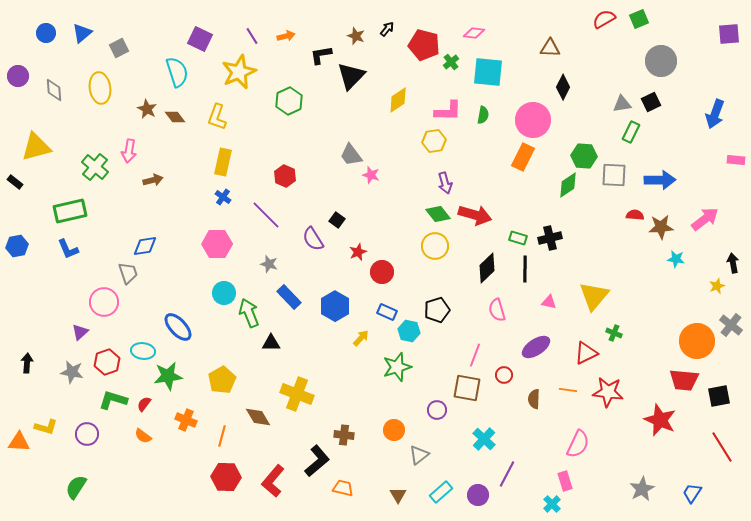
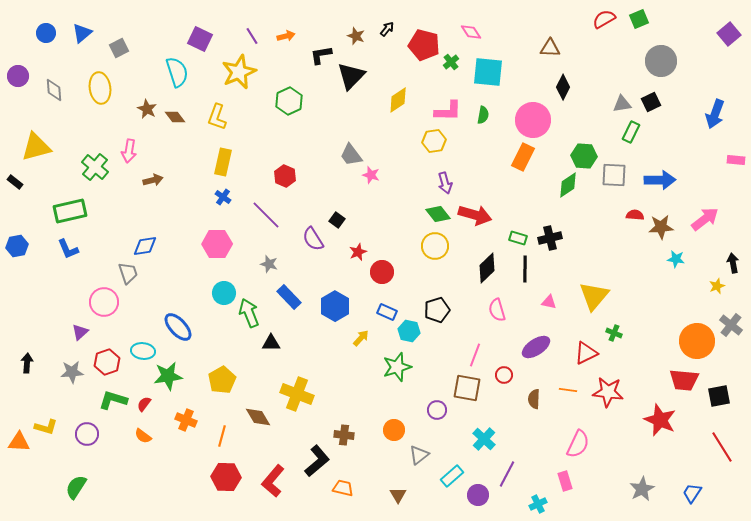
pink diamond at (474, 33): moved 3 px left, 1 px up; rotated 50 degrees clockwise
purple square at (729, 34): rotated 35 degrees counterclockwise
gray star at (72, 372): rotated 15 degrees counterclockwise
cyan rectangle at (441, 492): moved 11 px right, 16 px up
cyan cross at (552, 504): moved 14 px left; rotated 18 degrees clockwise
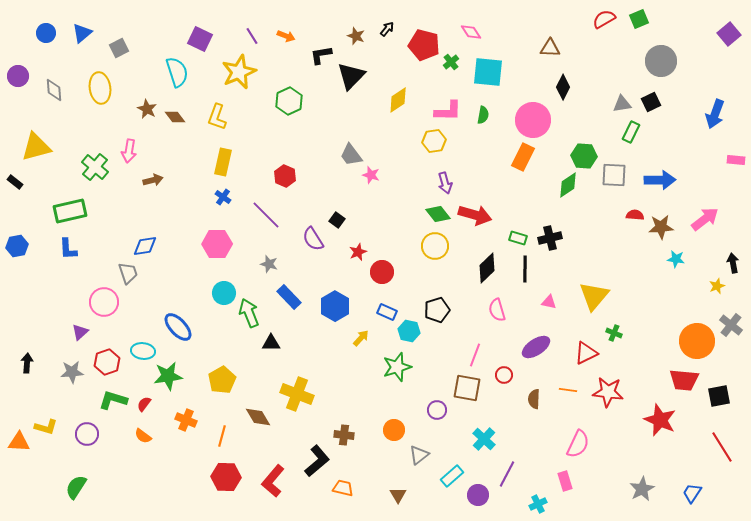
orange arrow at (286, 36): rotated 36 degrees clockwise
blue L-shape at (68, 249): rotated 20 degrees clockwise
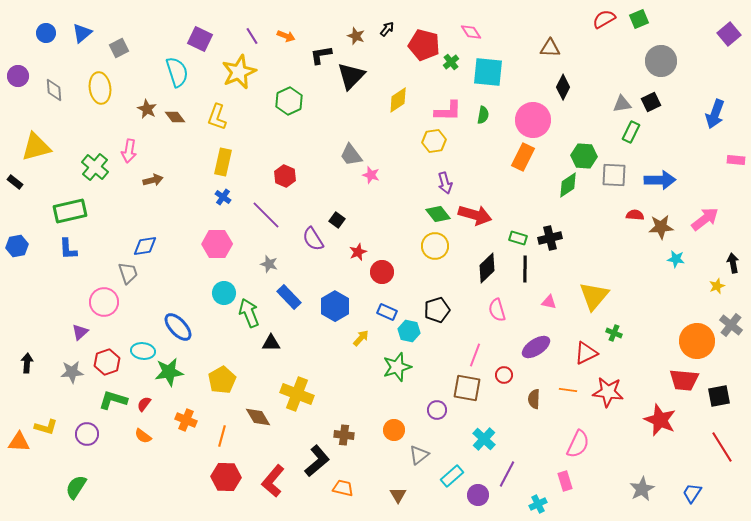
green star at (168, 376): moved 1 px right, 4 px up
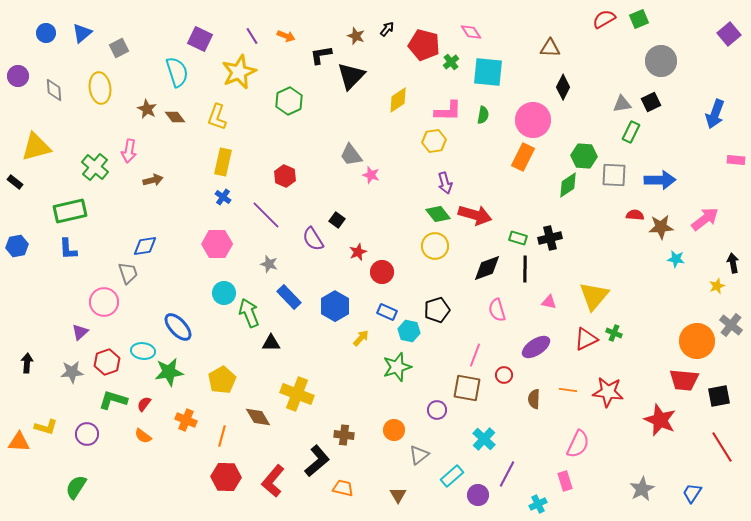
black diamond at (487, 268): rotated 24 degrees clockwise
red triangle at (586, 353): moved 14 px up
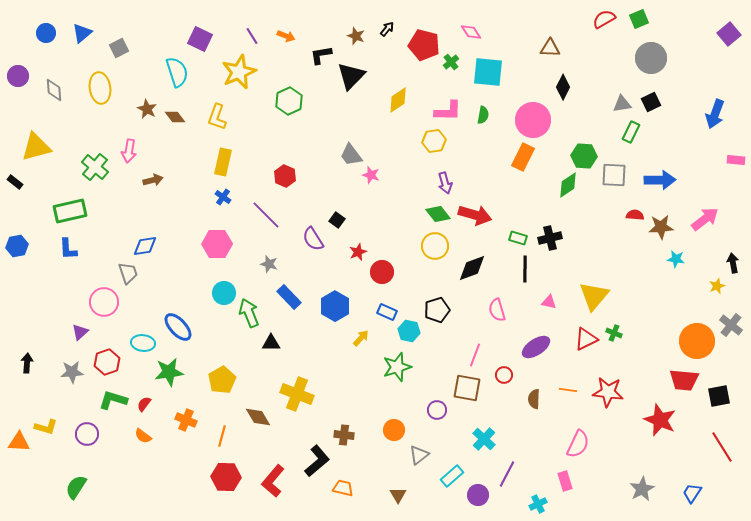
gray circle at (661, 61): moved 10 px left, 3 px up
black diamond at (487, 268): moved 15 px left
cyan ellipse at (143, 351): moved 8 px up
